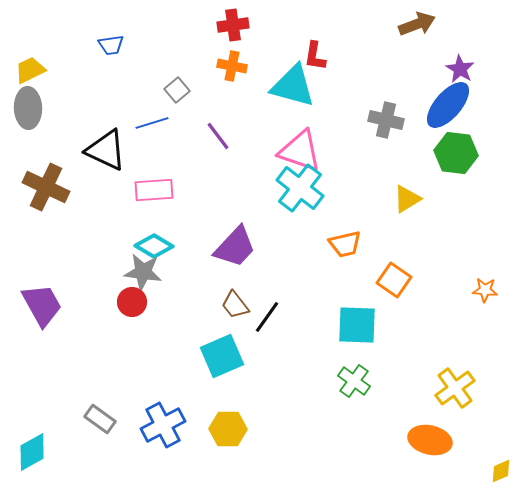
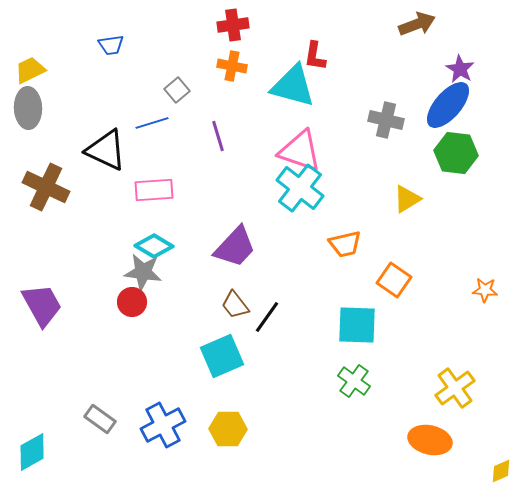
purple line at (218, 136): rotated 20 degrees clockwise
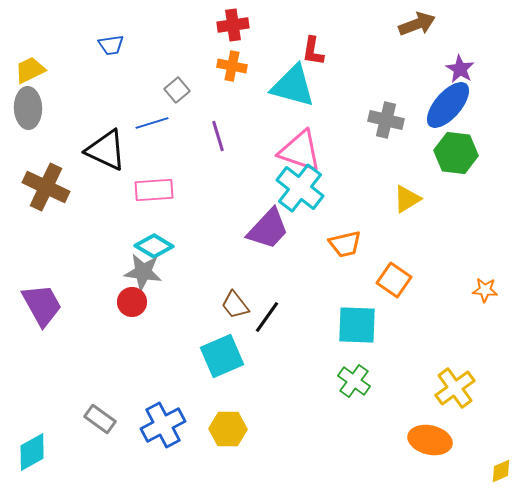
red L-shape at (315, 56): moved 2 px left, 5 px up
purple trapezoid at (235, 247): moved 33 px right, 18 px up
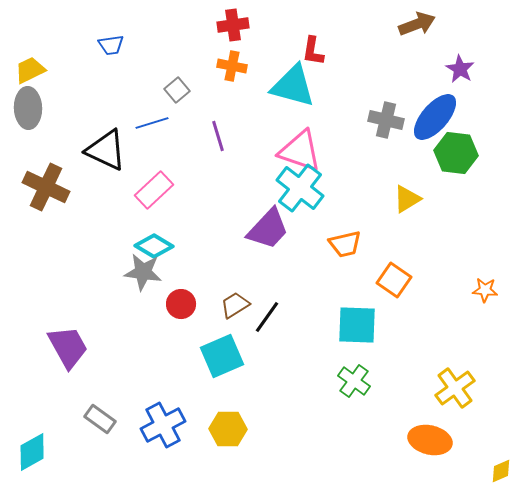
blue ellipse at (448, 105): moved 13 px left, 12 px down
pink rectangle at (154, 190): rotated 39 degrees counterclockwise
red circle at (132, 302): moved 49 px right, 2 px down
purple trapezoid at (42, 305): moved 26 px right, 42 px down
brown trapezoid at (235, 305): rotated 96 degrees clockwise
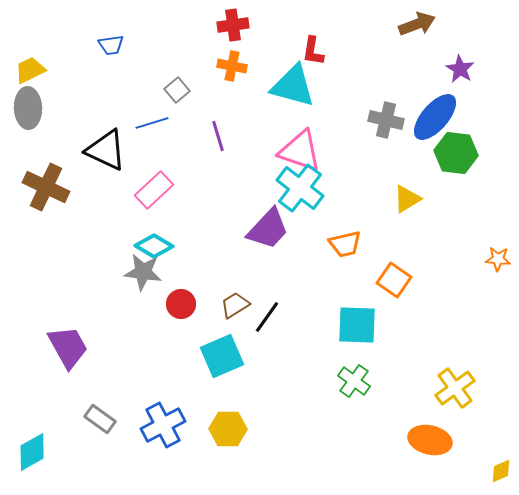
orange star at (485, 290): moved 13 px right, 31 px up
